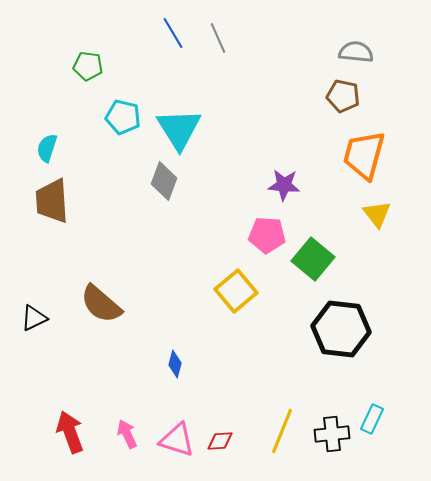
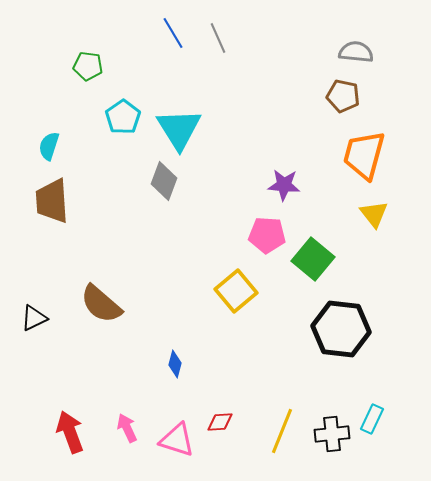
cyan pentagon: rotated 24 degrees clockwise
cyan semicircle: moved 2 px right, 2 px up
yellow triangle: moved 3 px left
pink arrow: moved 6 px up
red diamond: moved 19 px up
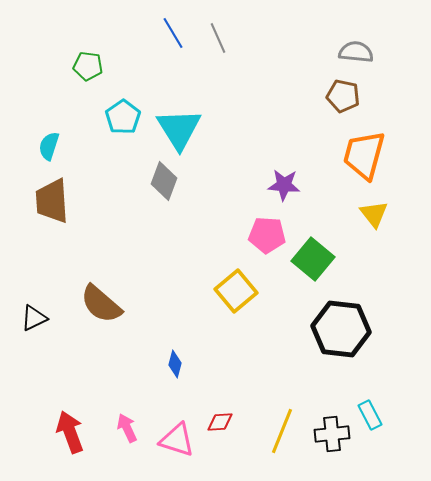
cyan rectangle: moved 2 px left, 4 px up; rotated 52 degrees counterclockwise
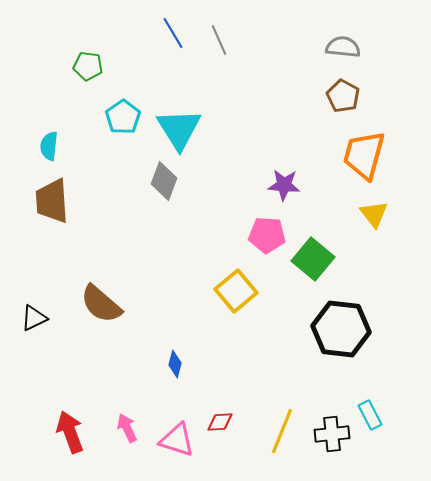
gray line: moved 1 px right, 2 px down
gray semicircle: moved 13 px left, 5 px up
brown pentagon: rotated 16 degrees clockwise
cyan semicircle: rotated 12 degrees counterclockwise
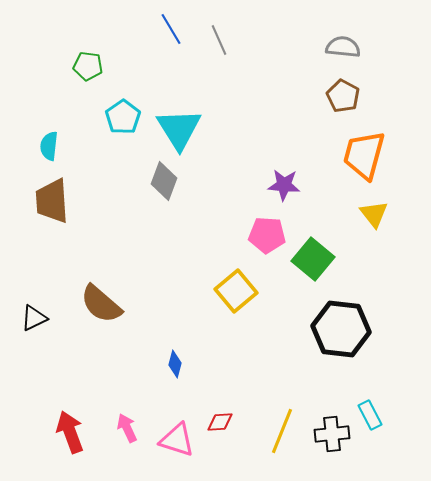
blue line: moved 2 px left, 4 px up
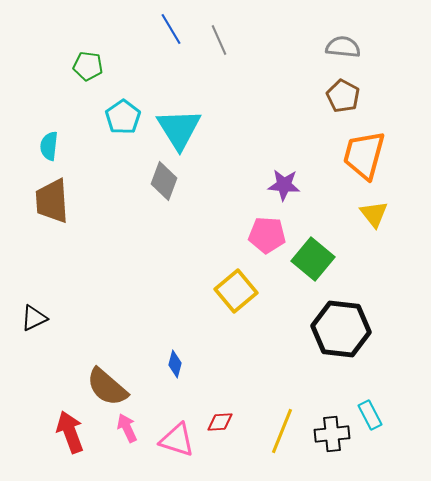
brown semicircle: moved 6 px right, 83 px down
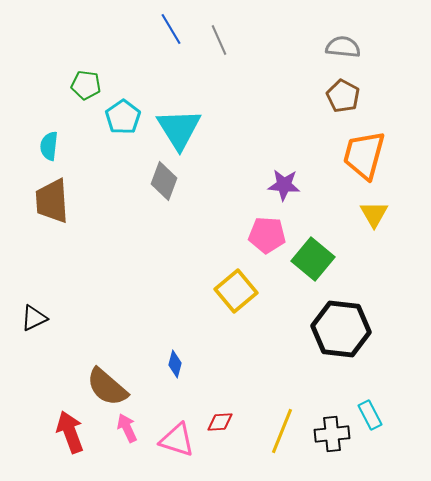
green pentagon: moved 2 px left, 19 px down
yellow triangle: rotated 8 degrees clockwise
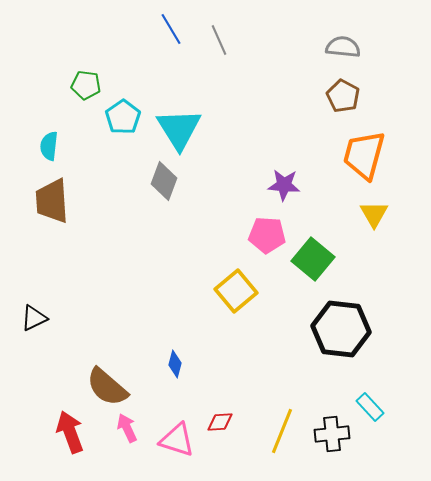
cyan rectangle: moved 8 px up; rotated 16 degrees counterclockwise
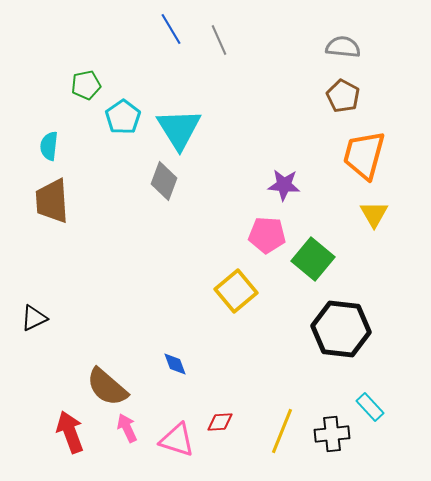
green pentagon: rotated 20 degrees counterclockwise
blue diamond: rotated 36 degrees counterclockwise
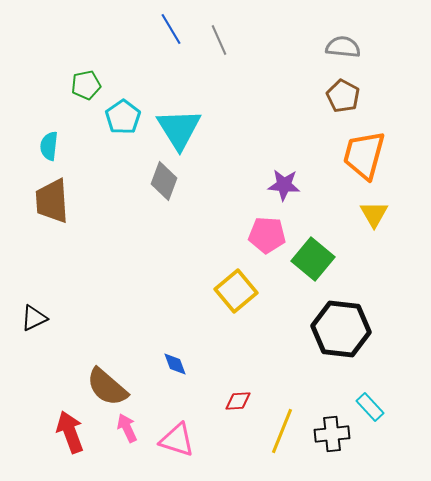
red diamond: moved 18 px right, 21 px up
